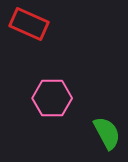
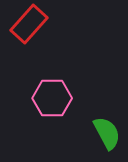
red rectangle: rotated 72 degrees counterclockwise
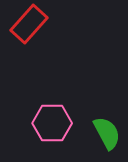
pink hexagon: moved 25 px down
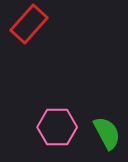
pink hexagon: moved 5 px right, 4 px down
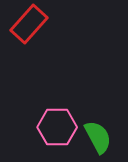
green semicircle: moved 9 px left, 4 px down
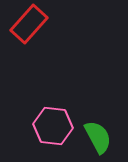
pink hexagon: moved 4 px left, 1 px up; rotated 6 degrees clockwise
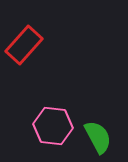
red rectangle: moved 5 px left, 21 px down
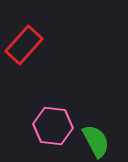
green semicircle: moved 2 px left, 4 px down
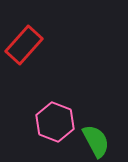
pink hexagon: moved 2 px right, 4 px up; rotated 15 degrees clockwise
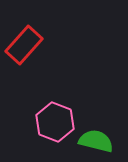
green semicircle: rotated 48 degrees counterclockwise
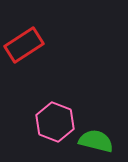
red rectangle: rotated 15 degrees clockwise
